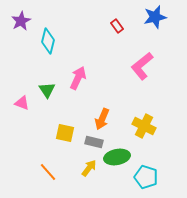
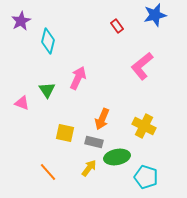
blue star: moved 2 px up
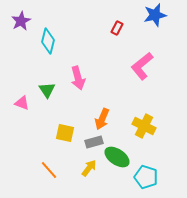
red rectangle: moved 2 px down; rotated 64 degrees clockwise
pink arrow: rotated 140 degrees clockwise
gray rectangle: rotated 30 degrees counterclockwise
green ellipse: rotated 45 degrees clockwise
orange line: moved 1 px right, 2 px up
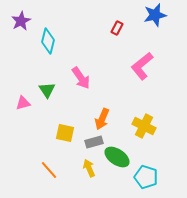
pink arrow: moved 3 px right; rotated 20 degrees counterclockwise
pink triangle: moved 1 px right; rotated 35 degrees counterclockwise
yellow arrow: rotated 60 degrees counterclockwise
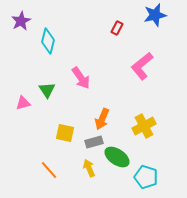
yellow cross: rotated 35 degrees clockwise
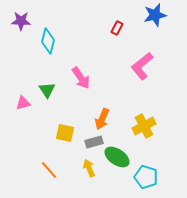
purple star: rotated 30 degrees clockwise
